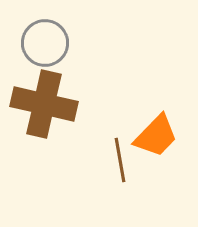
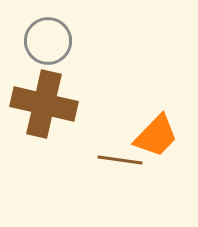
gray circle: moved 3 px right, 2 px up
brown line: rotated 72 degrees counterclockwise
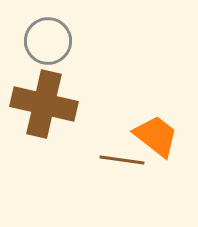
orange trapezoid: rotated 96 degrees counterclockwise
brown line: moved 2 px right
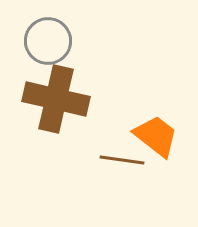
brown cross: moved 12 px right, 5 px up
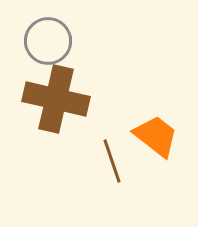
brown line: moved 10 px left, 1 px down; rotated 63 degrees clockwise
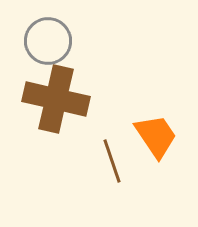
orange trapezoid: rotated 18 degrees clockwise
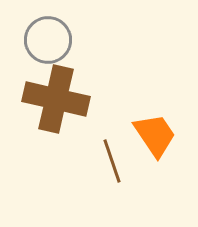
gray circle: moved 1 px up
orange trapezoid: moved 1 px left, 1 px up
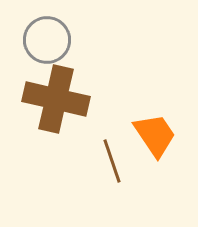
gray circle: moved 1 px left
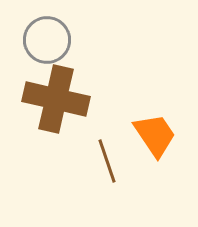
brown line: moved 5 px left
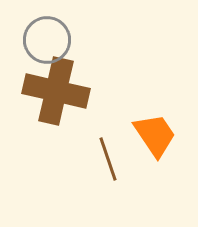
brown cross: moved 8 px up
brown line: moved 1 px right, 2 px up
